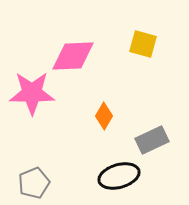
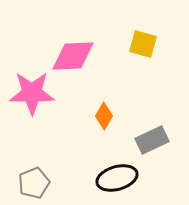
black ellipse: moved 2 px left, 2 px down
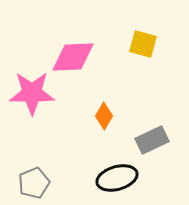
pink diamond: moved 1 px down
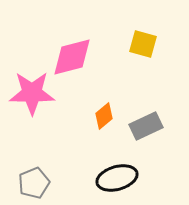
pink diamond: moved 1 px left; rotated 12 degrees counterclockwise
orange diamond: rotated 20 degrees clockwise
gray rectangle: moved 6 px left, 14 px up
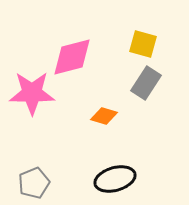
orange diamond: rotated 56 degrees clockwise
gray rectangle: moved 43 px up; rotated 32 degrees counterclockwise
black ellipse: moved 2 px left, 1 px down
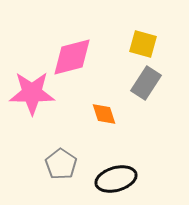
orange diamond: moved 2 px up; rotated 56 degrees clockwise
black ellipse: moved 1 px right
gray pentagon: moved 27 px right, 19 px up; rotated 16 degrees counterclockwise
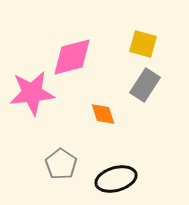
gray rectangle: moved 1 px left, 2 px down
pink star: rotated 6 degrees counterclockwise
orange diamond: moved 1 px left
